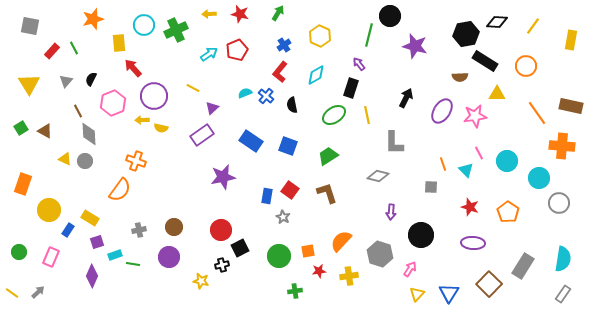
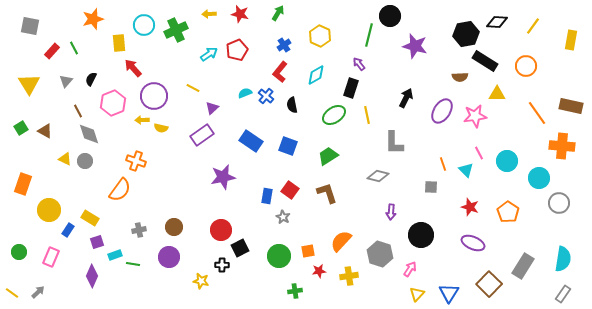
gray diamond at (89, 134): rotated 15 degrees counterclockwise
purple ellipse at (473, 243): rotated 20 degrees clockwise
black cross at (222, 265): rotated 16 degrees clockwise
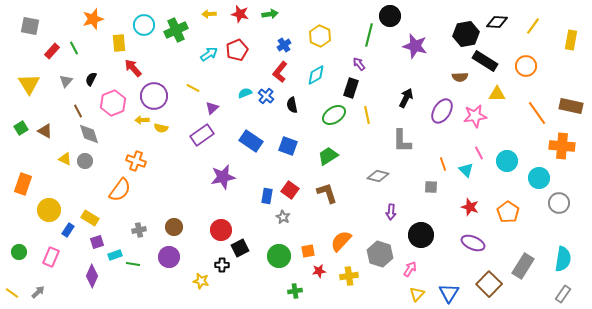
green arrow at (278, 13): moved 8 px left, 1 px down; rotated 49 degrees clockwise
gray L-shape at (394, 143): moved 8 px right, 2 px up
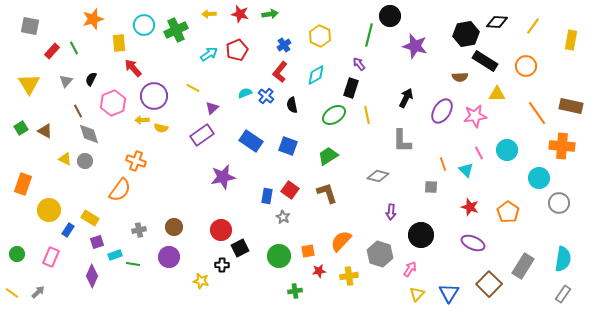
cyan circle at (507, 161): moved 11 px up
green circle at (19, 252): moved 2 px left, 2 px down
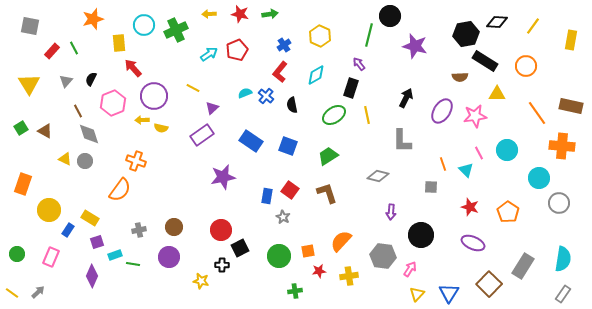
gray hexagon at (380, 254): moved 3 px right, 2 px down; rotated 10 degrees counterclockwise
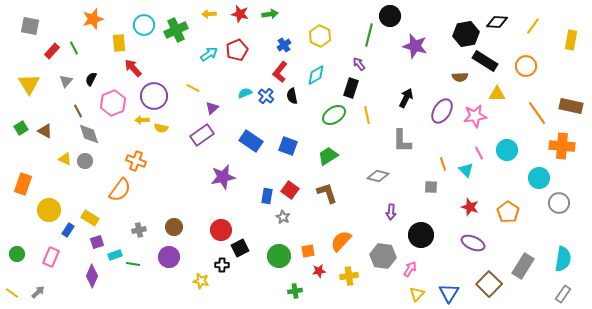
black semicircle at (292, 105): moved 9 px up
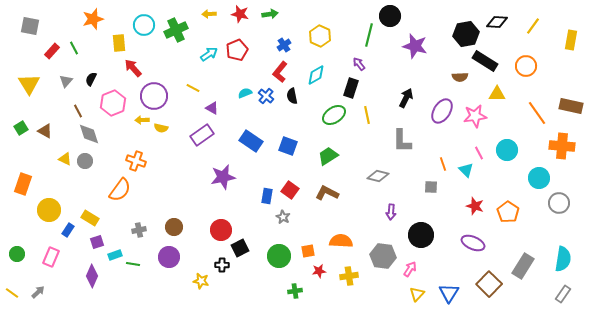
purple triangle at (212, 108): rotated 48 degrees counterclockwise
brown L-shape at (327, 193): rotated 45 degrees counterclockwise
red star at (470, 207): moved 5 px right, 1 px up
orange semicircle at (341, 241): rotated 50 degrees clockwise
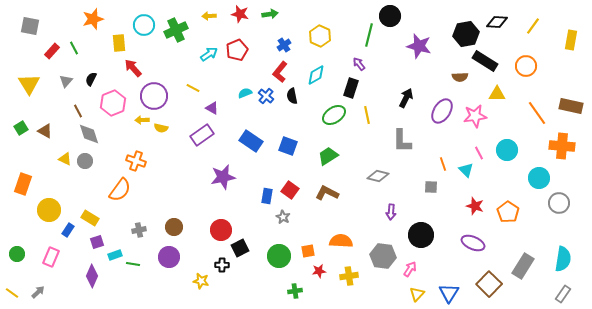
yellow arrow at (209, 14): moved 2 px down
purple star at (415, 46): moved 4 px right
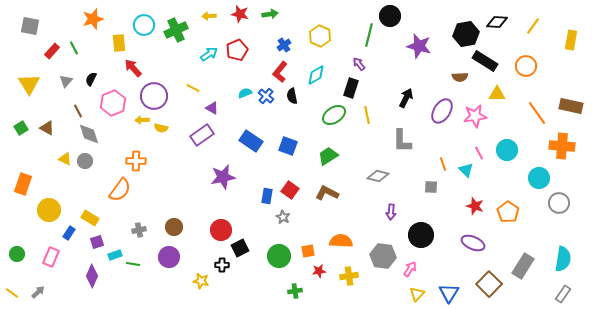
brown triangle at (45, 131): moved 2 px right, 3 px up
orange cross at (136, 161): rotated 18 degrees counterclockwise
blue rectangle at (68, 230): moved 1 px right, 3 px down
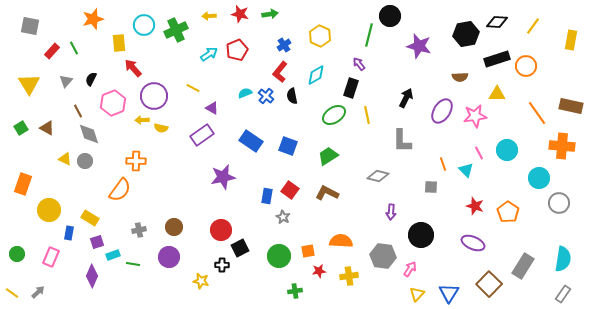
black rectangle at (485, 61): moved 12 px right, 2 px up; rotated 50 degrees counterclockwise
blue rectangle at (69, 233): rotated 24 degrees counterclockwise
cyan rectangle at (115, 255): moved 2 px left
